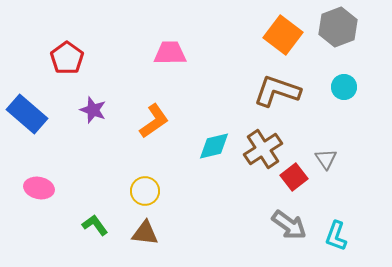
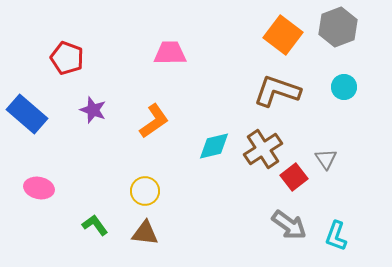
red pentagon: rotated 16 degrees counterclockwise
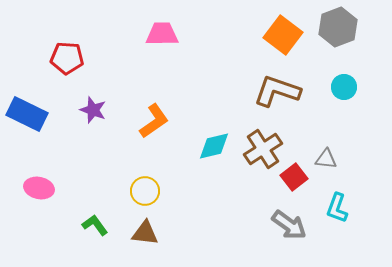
pink trapezoid: moved 8 px left, 19 px up
red pentagon: rotated 16 degrees counterclockwise
blue rectangle: rotated 15 degrees counterclockwise
gray triangle: rotated 50 degrees counterclockwise
cyan L-shape: moved 1 px right, 28 px up
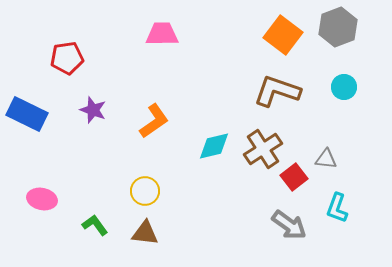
red pentagon: rotated 12 degrees counterclockwise
pink ellipse: moved 3 px right, 11 px down
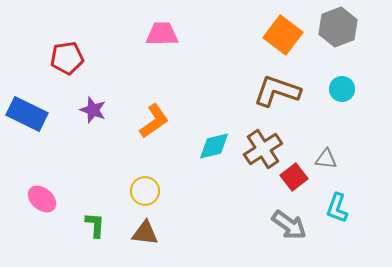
cyan circle: moved 2 px left, 2 px down
pink ellipse: rotated 28 degrees clockwise
green L-shape: rotated 40 degrees clockwise
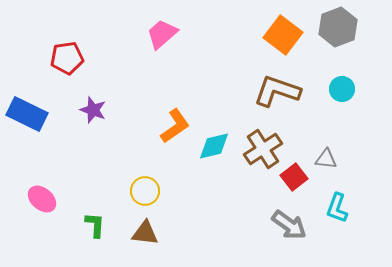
pink trapezoid: rotated 40 degrees counterclockwise
orange L-shape: moved 21 px right, 5 px down
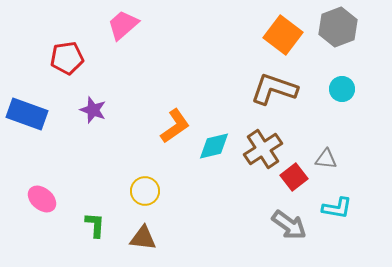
pink trapezoid: moved 39 px left, 9 px up
brown L-shape: moved 3 px left, 2 px up
blue rectangle: rotated 6 degrees counterclockwise
cyan L-shape: rotated 100 degrees counterclockwise
brown triangle: moved 2 px left, 5 px down
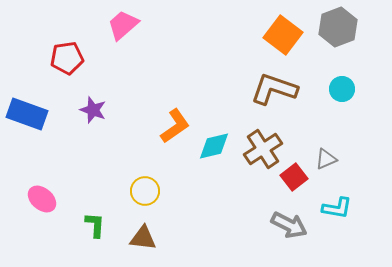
gray triangle: rotated 30 degrees counterclockwise
gray arrow: rotated 9 degrees counterclockwise
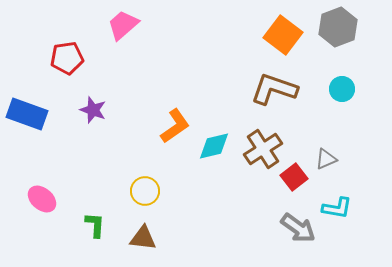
gray arrow: moved 9 px right, 3 px down; rotated 9 degrees clockwise
